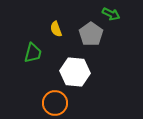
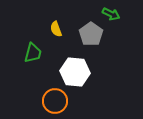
orange circle: moved 2 px up
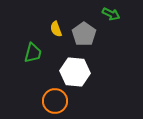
gray pentagon: moved 7 px left
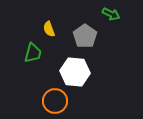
yellow semicircle: moved 7 px left
gray pentagon: moved 1 px right, 2 px down
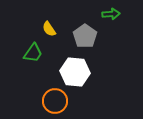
green arrow: rotated 30 degrees counterclockwise
yellow semicircle: rotated 14 degrees counterclockwise
green trapezoid: rotated 20 degrees clockwise
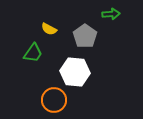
yellow semicircle: rotated 28 degrees counterclockwise
orange circle: moved 1 px left, 1 px up
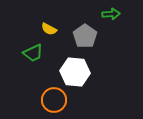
green trapezoid: rotated 30 degrees clockwise
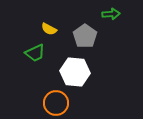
green trapezoid: moved 2 px right
orange circle: moved 2 px right, 3 px down
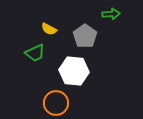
white hexagon: moved 1 px left, 1 px up
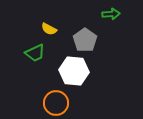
gray pentagon: moved 4 px down
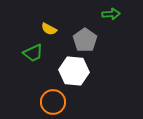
green trapezoid: moved 2 px left
orange circle: moved 3 px left, 1 px up
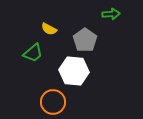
green trapezoid: rotated 15 degrees counterclockwise
